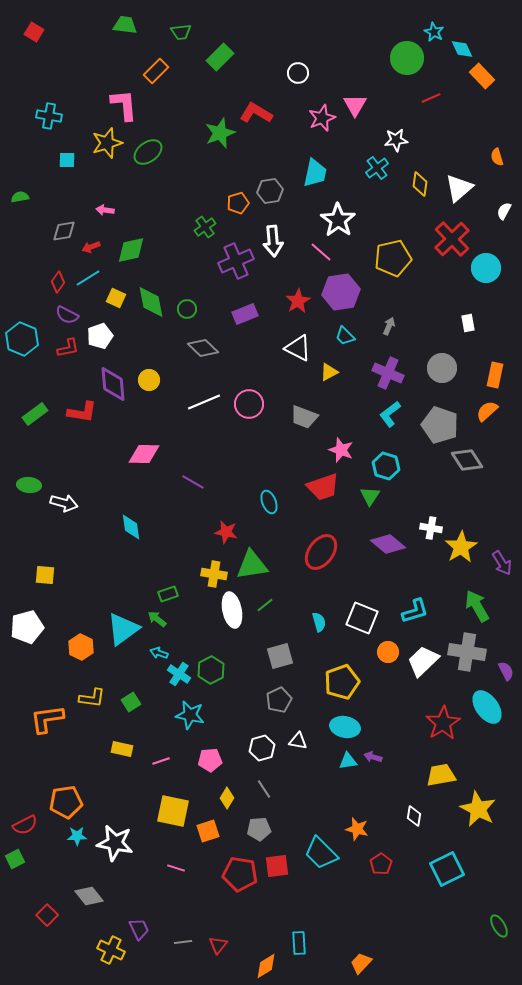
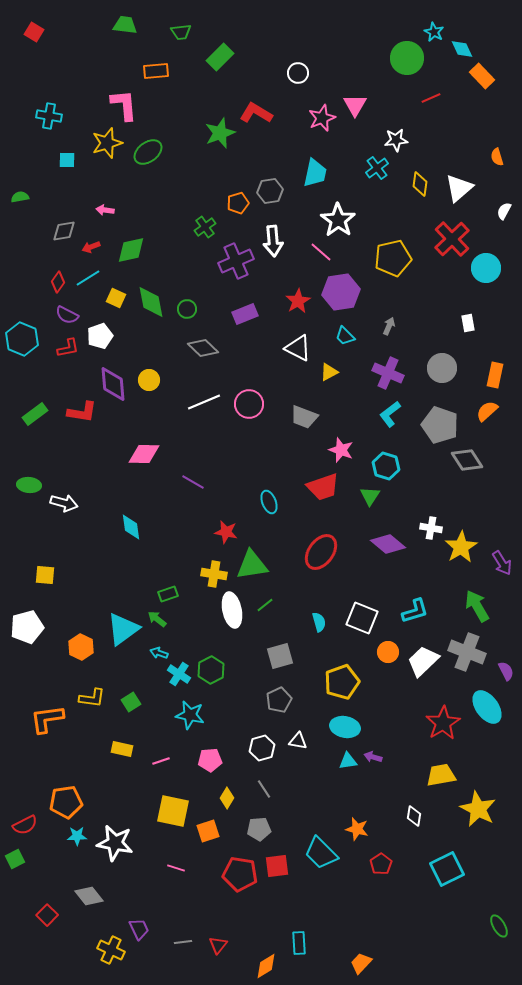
orange rectangle at (156, 71): rotated 40 degrees clockwise
gray cross at (467, 652): rotated 12 degrees clockwise
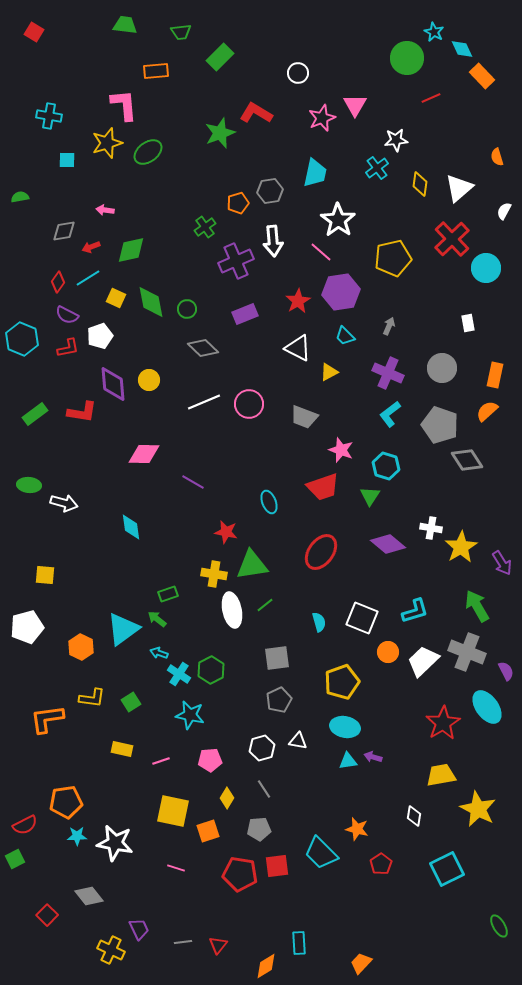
gray square at (280, 656): moved 3 px left, 2 px down; rotated 8 degrees clockwise
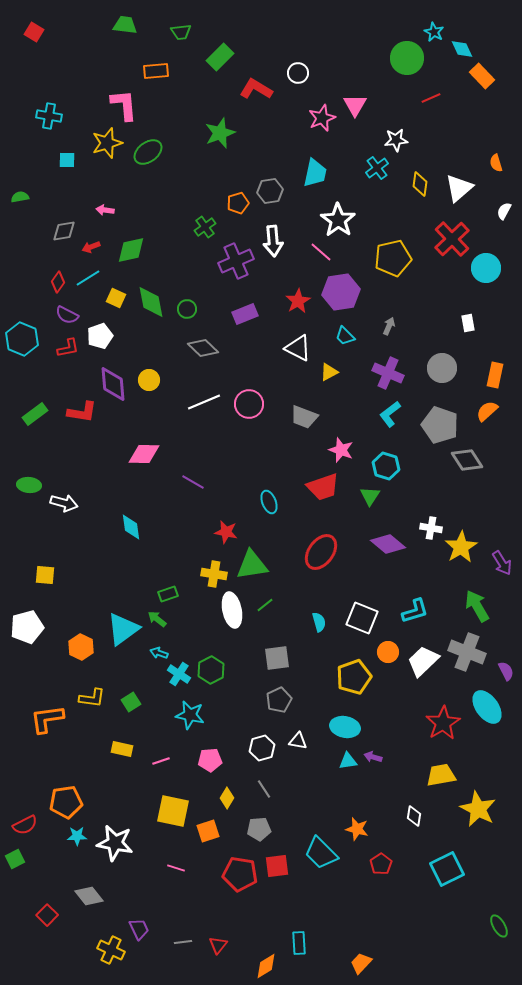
red L-shape at (256, 113): moved 24 px up
orange semicircle at (497, 157): moved 1 px left, 6 px down
yellow pentagon at (342, 682): moved 12 px right, 5 px up
